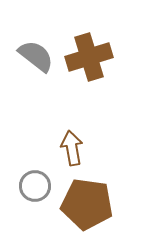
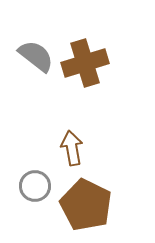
brown cross: moved 4 px left, 6 px down
brown pentagon: moved 1 px left, 1 px down; rotated 18 degrees clockwise
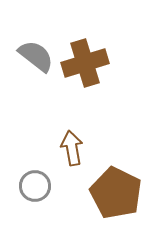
brown pentagon: moved 30 px right, 12 px up
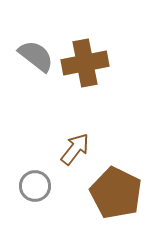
brown cross: rotated 6 degrees clockwise
brown arrow: moved 3 px right, 1 px down; rotated 48 degrees clockwise
